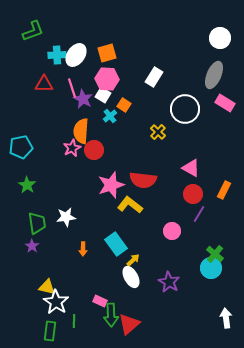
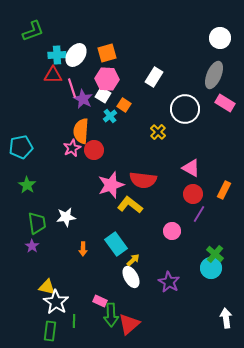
red triangle at (44, 84): moved 9 px right, 9 px up
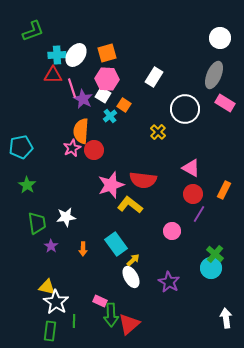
purple star at (32, 246): moved 19 px right
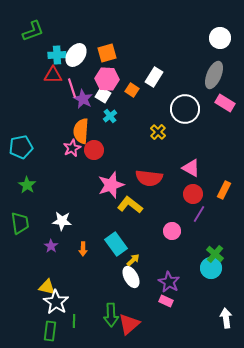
orange square at (124, 105): moved 8 px right, 15 px up
red semicircle at (143, 180): moved 6 px right, 2 px up
white star at (66, 217): moved 4 px left, 4 px down; rotated 12 degrees clockwise
green trapezoid at (37, 223): moved 17 px left
pink rectangle at (100, 301): moved 66 px right
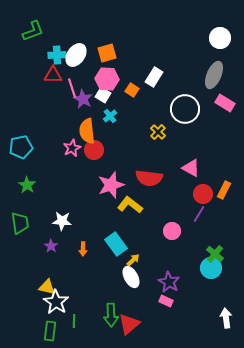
orange semicircle at (81, 131): moved 6 px right; rotated 10 degrees counterclockwise
red circle at (193, 194): moved 10 px right
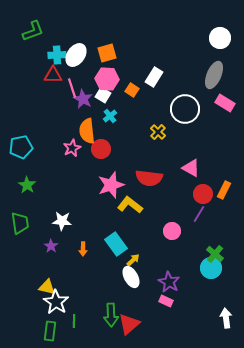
red circle at (94, 150): moved 7 px right, 1 px up
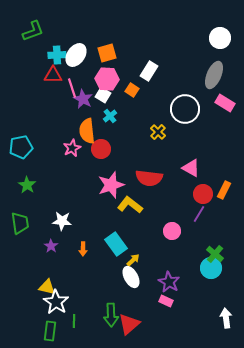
white rectangle at (154, 77): moved 5 px left, 6 px up
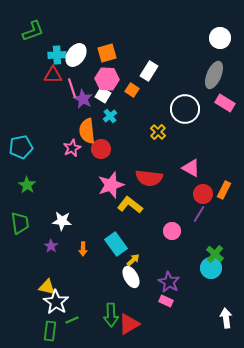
green line at (74, 321): moved 2 px left, 1 px up; rotated 64 degrees clockwise
red triangle at (129, 324): rotated 10 degrees clockwise
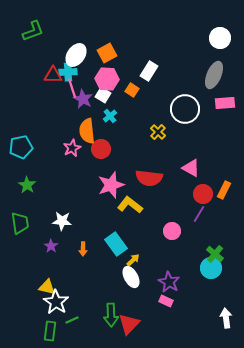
orange square at (107, 53): rotated 12 degrees counterclockwise
cyan cross at (57, 55): moved 11 px right, 17 px down
pink rectangle at (225, 103): rotated 36 degrees counterclockwise
red triangle at (129, 324): rotated 15 degrees counterclockwise
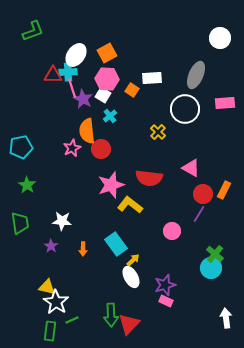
white rectangle at (149, 71): moved 3 px right, 7 px down; rotated 54 degrees clockwise
gray ellipse at (214, 75): moved 18 px left
purple star at (169, 282): moved 4 px left, 3 px down; rotated 25 degrees clockwise
